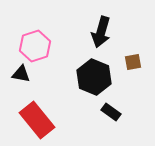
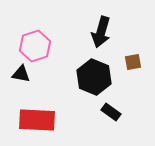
red rectangle: rotated 48 degrees counterclockwise
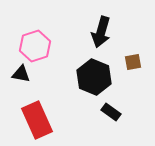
red rectangle: rotated 63 degrees clockwise
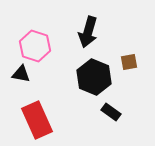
black arrow: moved 13 px left
pink hexagon: rotated 24 degrees counterclockwise
brown square: moved 4 px left
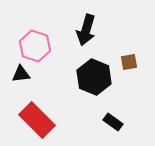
black arrow: moved 2 px left, 2 px up
black triangle: rotated 18 degrees counterclockwise
black rectangle: moved 2 px right, 10 px down
red rectangle: rotated 21 degrees counterclockwise
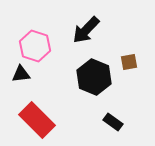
black arrow: rotated 28 degrees clockwise
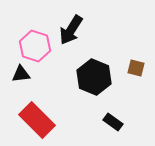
black arrow: moved 15 px left; rotated 12 degrees counterclockwise
brown square: moved 7 px right, 6 px down; rotated 24 degrees clockwise
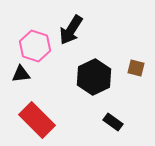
black hexagon: rotated 12 degrees clockwise
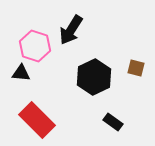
black triangle: moved 1 px up; rotated 12 degrees clockwise
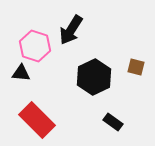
brown square: moved 1 px up
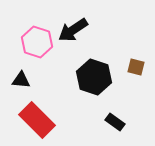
black arrow: moved 2 px right; rotated 24 degrees clockwise
pink hexagon: moved 2 px right, 4 px up
black triangle: moved 7 px down
black hexagon: rotated 16 degrees counterclockwise
black rectangle: moved 2 px right
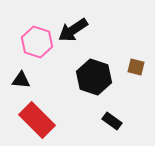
black rectangle: moved 3 px left, 1 px up
